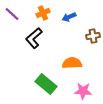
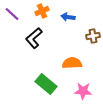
orange cross: moved 1 px left, 2 px up
blue arrow: moved 1 px left; rotated 32 degrees clockwise
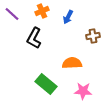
blue arrow: rotated 72 degrees counterclockwise
black L-shape: rotated 20 degrees counterclockwise
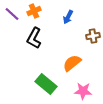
orange cross: moved 8 px left
orange semicircle: rotated 36 degrees counterclockwise
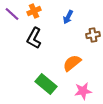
brown cross: moved 1 px up
pink star: rotated 12 degrees counterclockwise
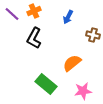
brown cross: rotated 24 degrees clockwise
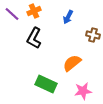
green rectangle: rotated 15 degrees counterclockwise
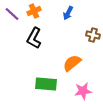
blue arrow: moved 4 px up
green rectangle: rotated 20 degrees counterclockwise
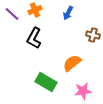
orange cross: moved 1 px right, 1 px up
green rectangle: moved 2 px up; rotated 25 degrees clockwise
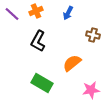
orange cross: moved 1 px right, 1 px down
black L-shape: moved 4 px right, 3 px down
green rectangle: moved 4 px left, 1 px down
pink star: moved 8 px right, 1 px up
